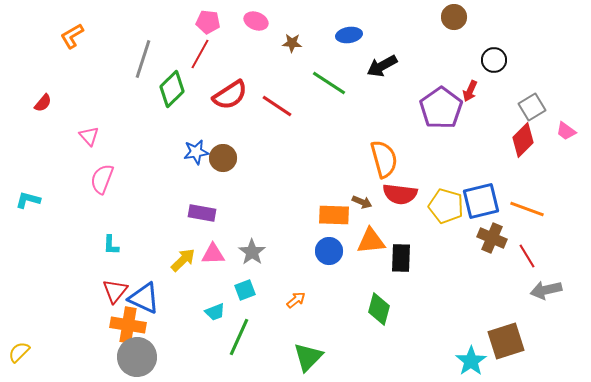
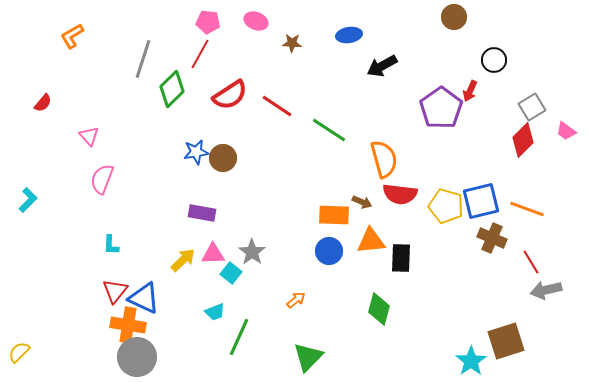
green line at (329, 83): moved 47 px down
cyan L-shape at (28, 200): rotated 120 degrees clockwise
red line at (527, 256): moved 4 px right, 6 px down
cyan square at (245, 290): moved 14 px left, 17 px up; rotated 30 degrees counterclockwise
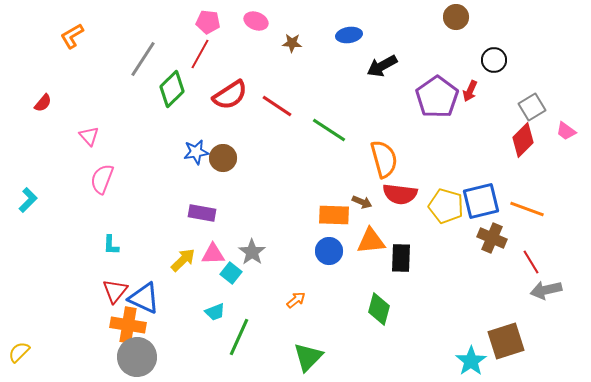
brown circle at (454, 17): moved 2 px right
gray line at (143, 59): rotated 15 degrees clockwise
purple pentagon at (441, 108): moved 4 px left, 11 px up
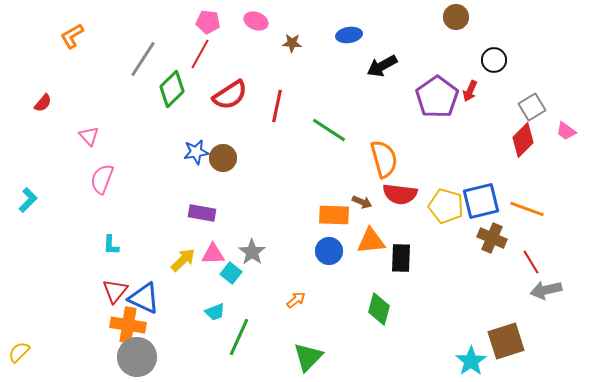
red line at (277, 106): rotated 68 degrees clockwise
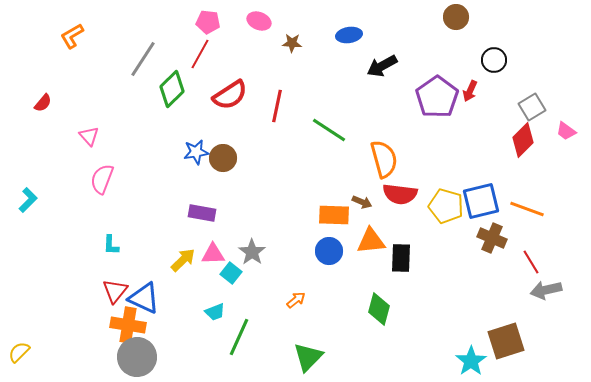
pink ellipse at (256, 21): moved 3 px right
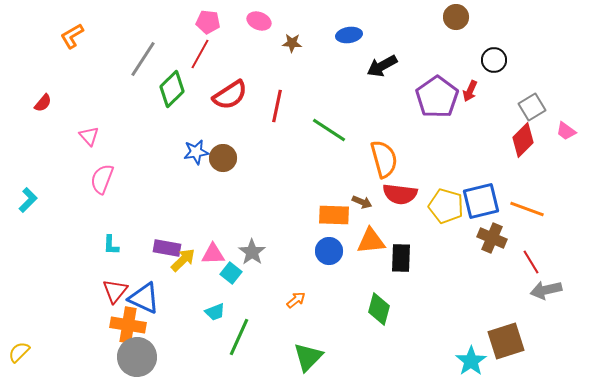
purple rectangle at (202, 213): moved 35 px left, 35 px down
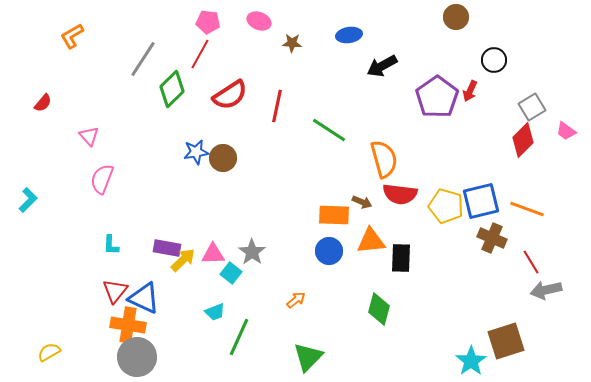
yellow semicircle at (19, 352): moved 30 px right; rotated 15 degrees clockwise
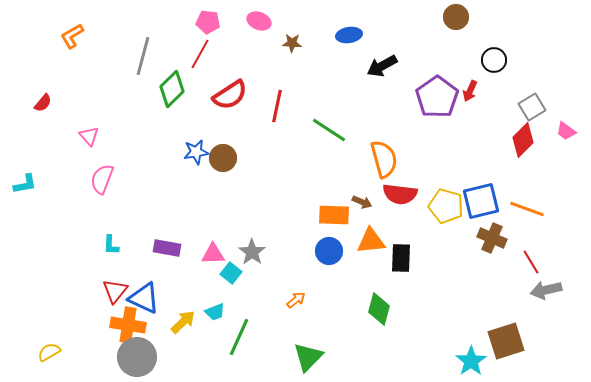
gray line at (143, 59): moved 3 px up; rotated 18 degrees counterclockwise
cyan L-shape at (28, 200): moved 3 px left, 16 px up; rotated 35 degrees clockwise
yellow arrow at (183, 260): moved 62 px down
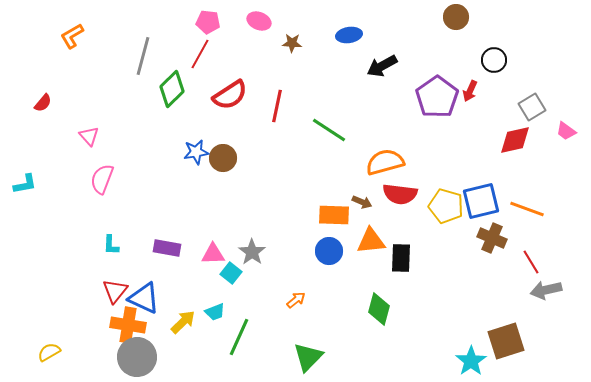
red diamond at (523, 140): moved 8 px left; rotated 32 degrees clockwise
orange semicircle at (384, 159): moved 1 px right, 3 px down; rotated 90 degrees counterclockwise
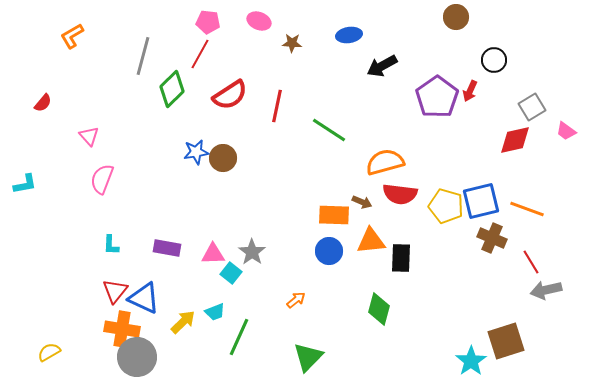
orange cross at (128, 325): moved 6 px left, 4 px down
